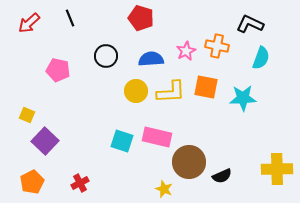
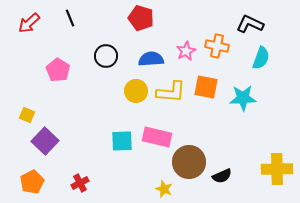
pink pentagon: rotated 20 degrees clockwise
yellow L-shape: rotated 8 degrees clockwise
cyan square: rotated 20 degrees counterclockwise
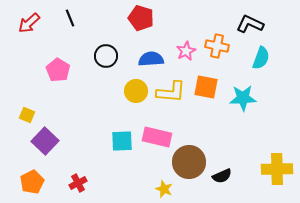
red cross: moved 2 px left
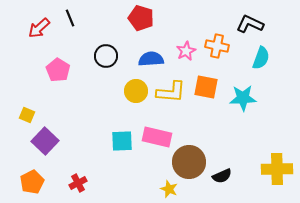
red arrow: moved 10 px right, 5 px down
yellow star: moved 5 px right
